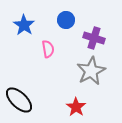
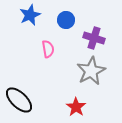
blue star: moved 6 px right, 10 px up; rotated 15 degrees clockwise
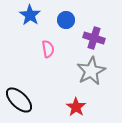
blue star: rotated 15 degrees counterclockwise
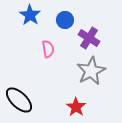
blue circle: moved 1 px left
purple cross: moved 5 px left; rotated 15 degrees clockwise
